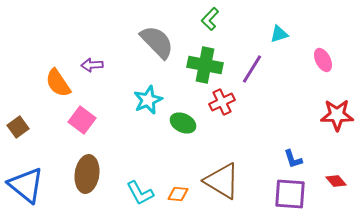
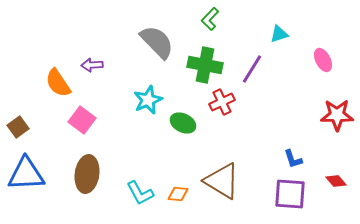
blue triangle: moved 11 px up; rotated 42 degrees counterclockwise
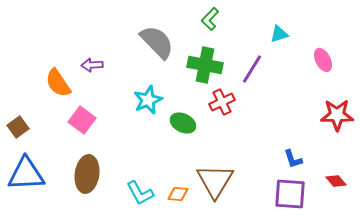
brown triangle: moved 7 px left; rotated 30 degrees clockwise
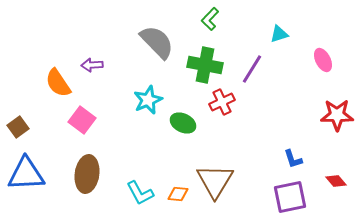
purple square: moved 3 px down; rotated 16 degrees counterclockwise
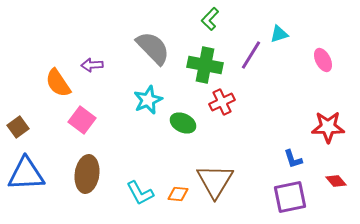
gray semicircle: moved 4 px left, 6 px down
purple line: moved 1 px left, 14 px up
red star: moved 9 px left, 12 px down
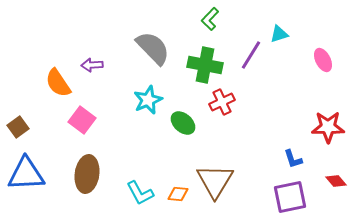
green ellipse: rotated 15 degrees clockwise
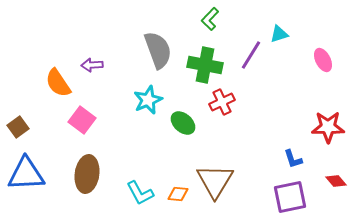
gray semicircle: moved 5 px right, 2 px down; rotated 24 degrees clockwise
